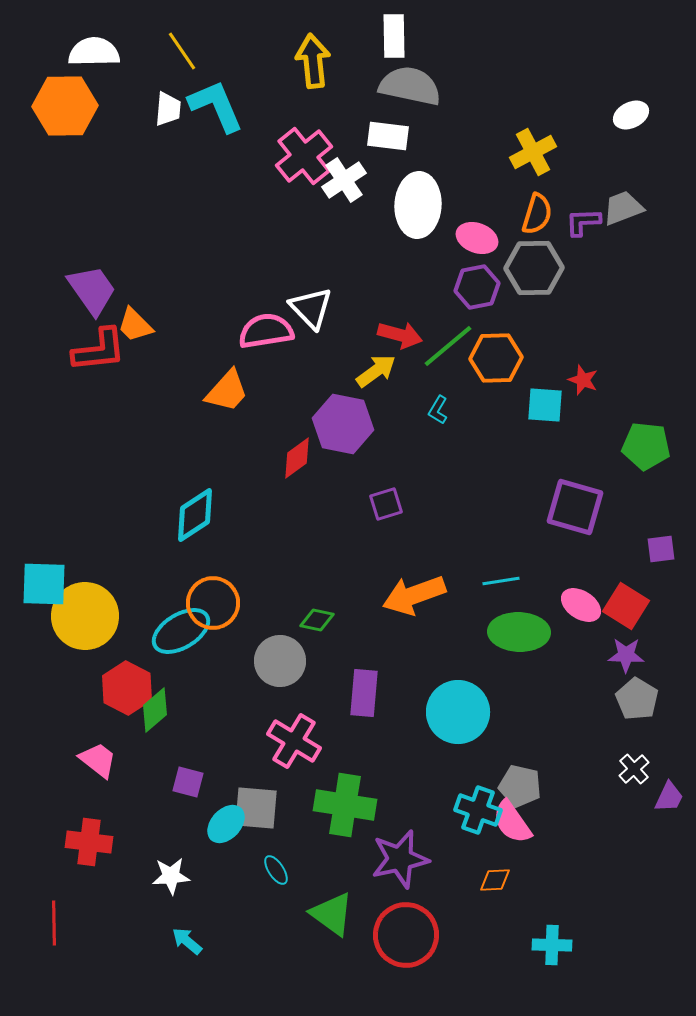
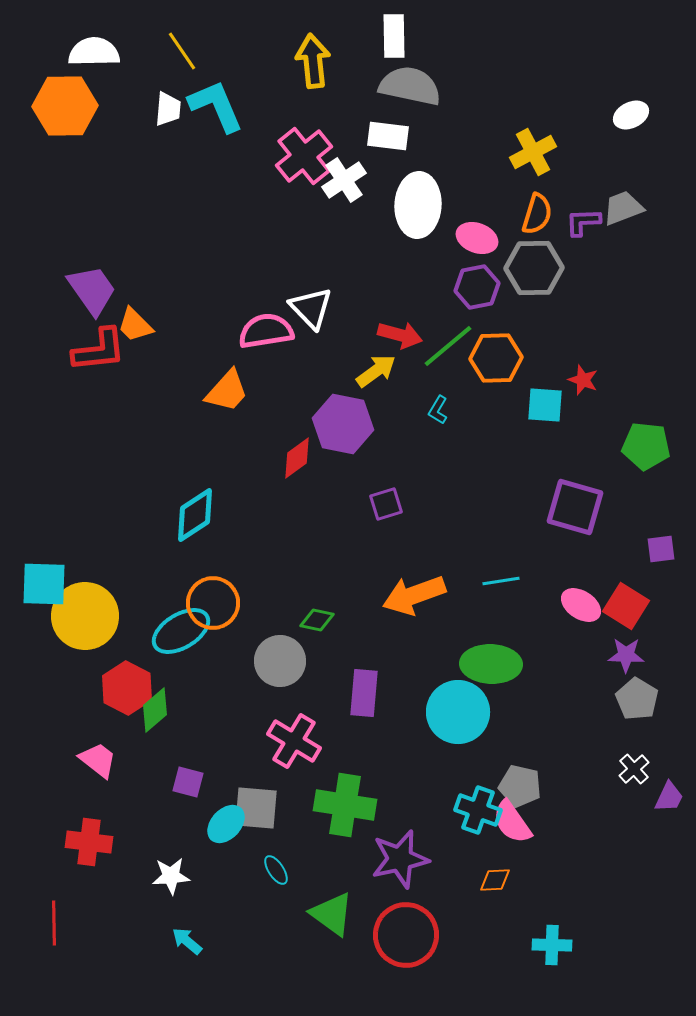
green ellipse at (519, 632): moved 28 px left, 32 px down
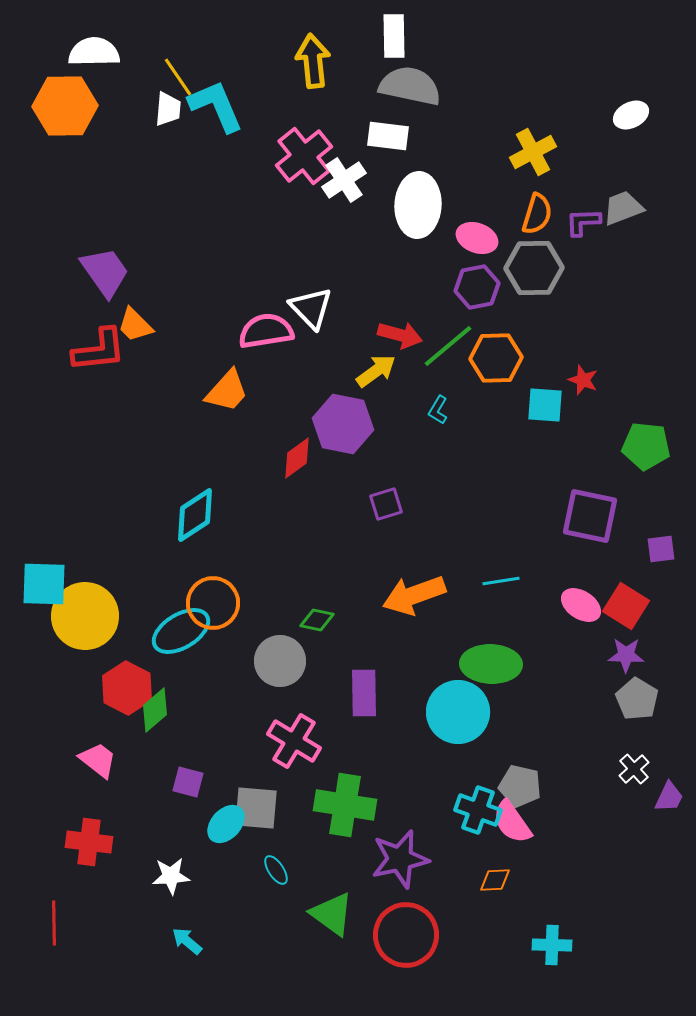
yellow line at (182, 51): moved 4 px left, 26 px down
purple trapezoid at (92, 290): moved 13 px right, 18 px up
purple square at (575, 507): moved 15 px right, 9 px down; rotated 4 degrees counterclockwise
purple rectangle at (364, 693): rotated 6 degrees counterclockwise
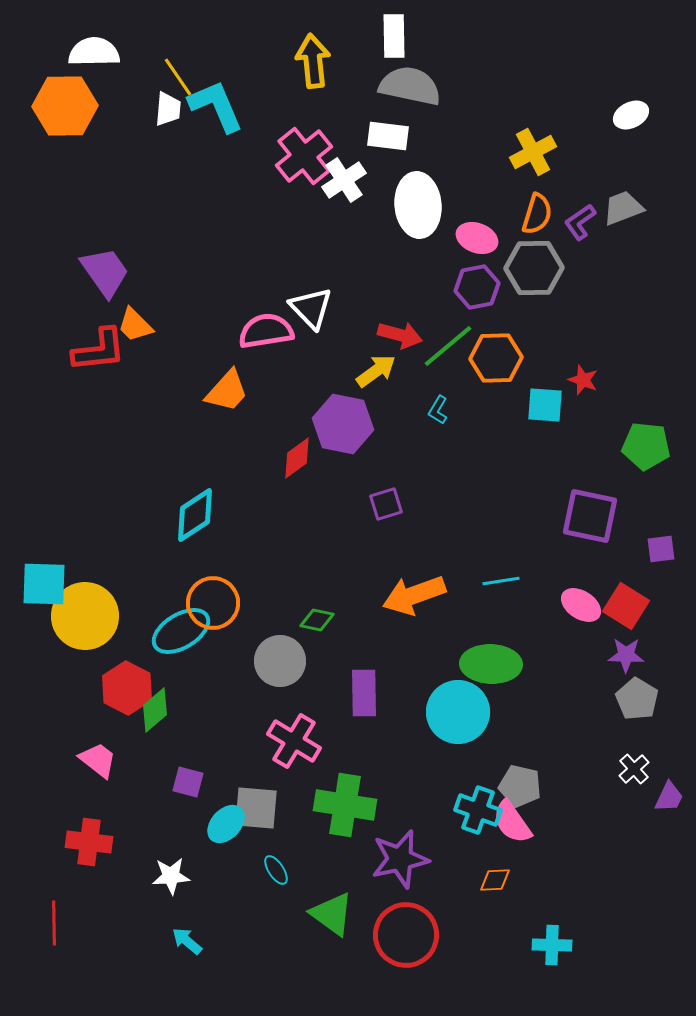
white ellipse at (418, 205): rotated 8 degrees counterclockwise
purple L-shape at (583, 222): moved 3 px left; rotated 33 degrees counterclockwise
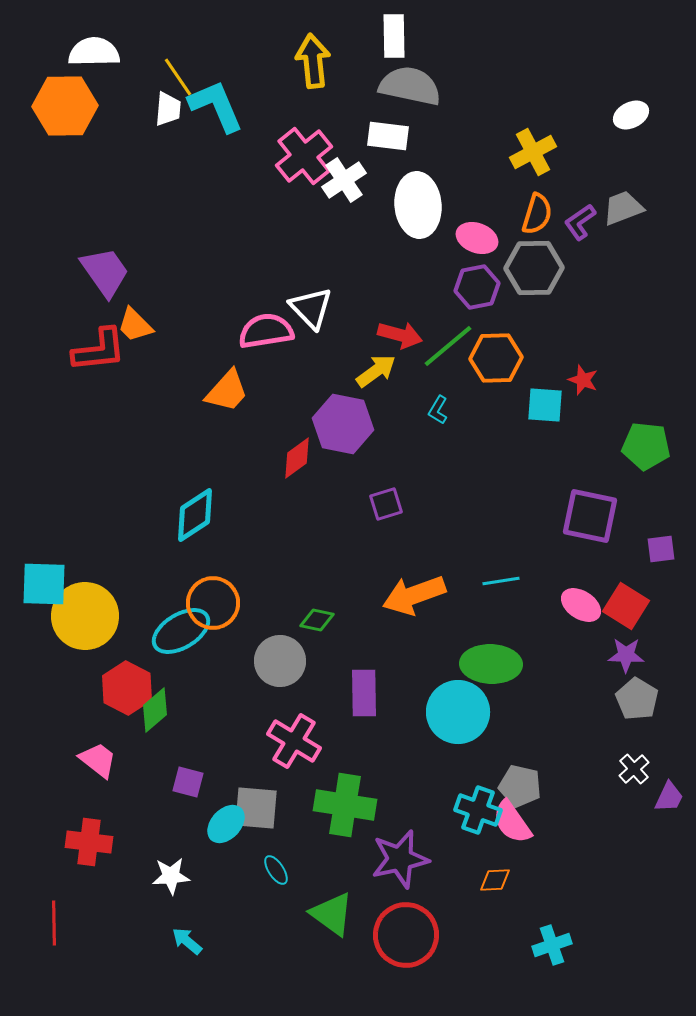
cyan cross at (552, 945): rotated 21 degrees counterclockwise
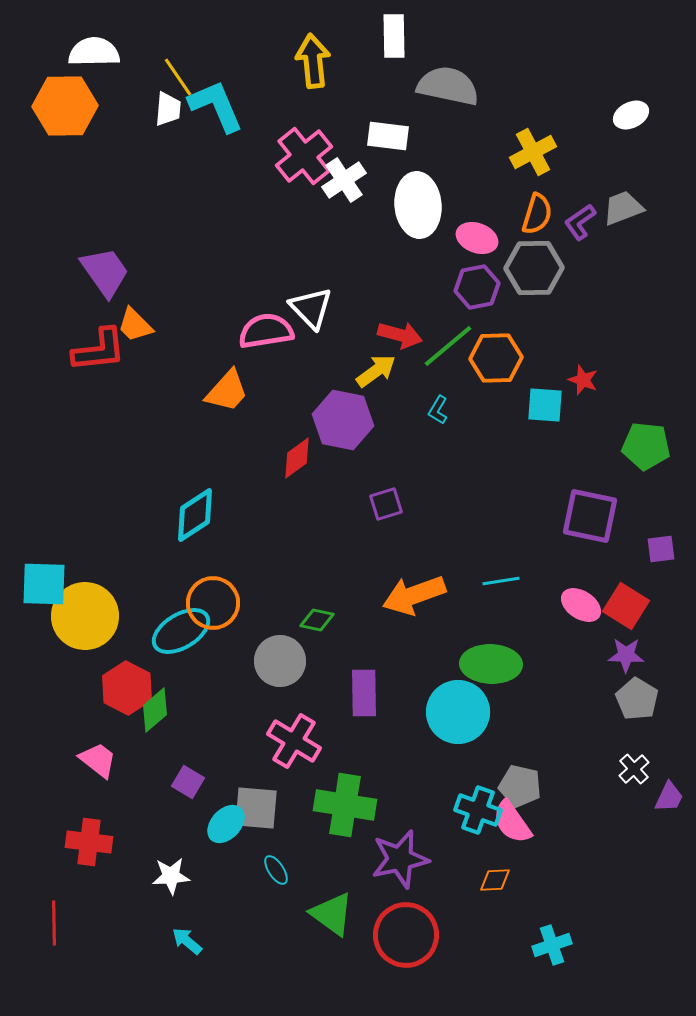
gray semicircle at (410, 86): moved 38 px right
purple hexagon at (343, 424): moved 4 px up
purple square at (188, 782): rotated 16 degrees clockwise
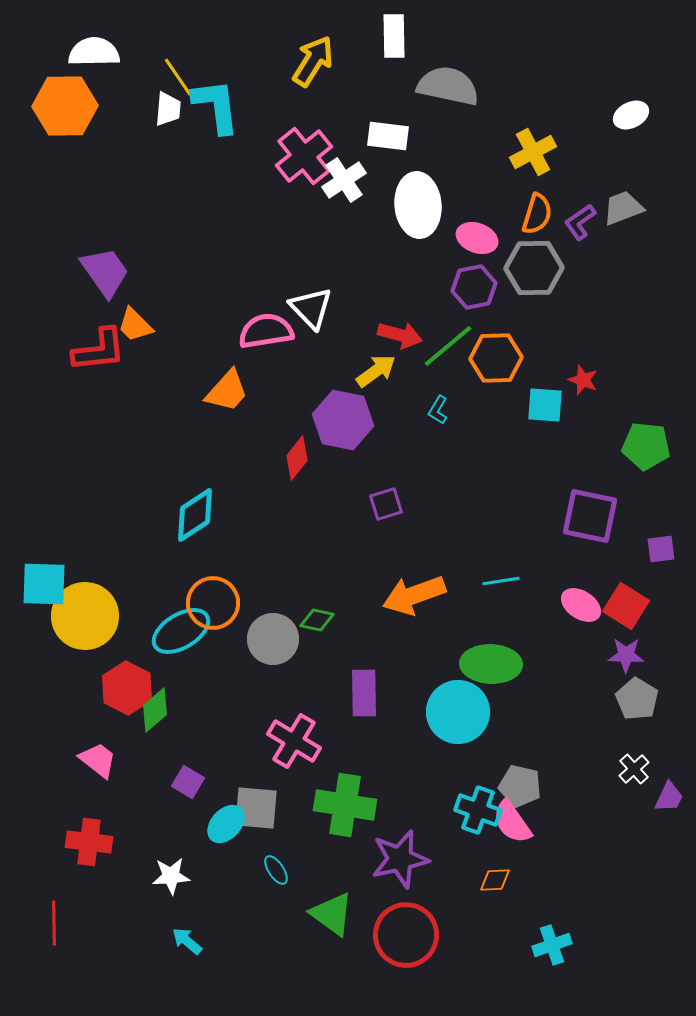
yellow arrow at (313, 61): rotated 38 degrees clockwise
cyan L-shape at (216, 106): rotated 16 degrees clockwise
purple hexagon at (477, 287): moved 3 px left
red diamond at (297, 458): rotated 15 degrees counterclockwise
gray circle at (280, 661): moved 7 px left, 22 px up
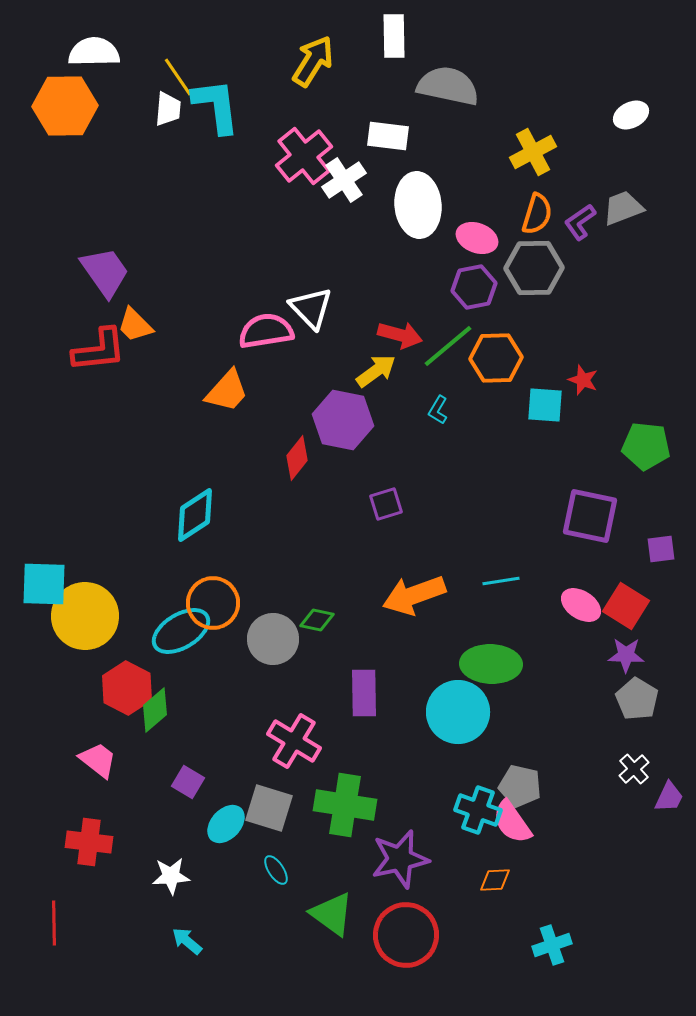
gray square at (256, 808): moved 13 px right; rotated 12 degrees clockwise
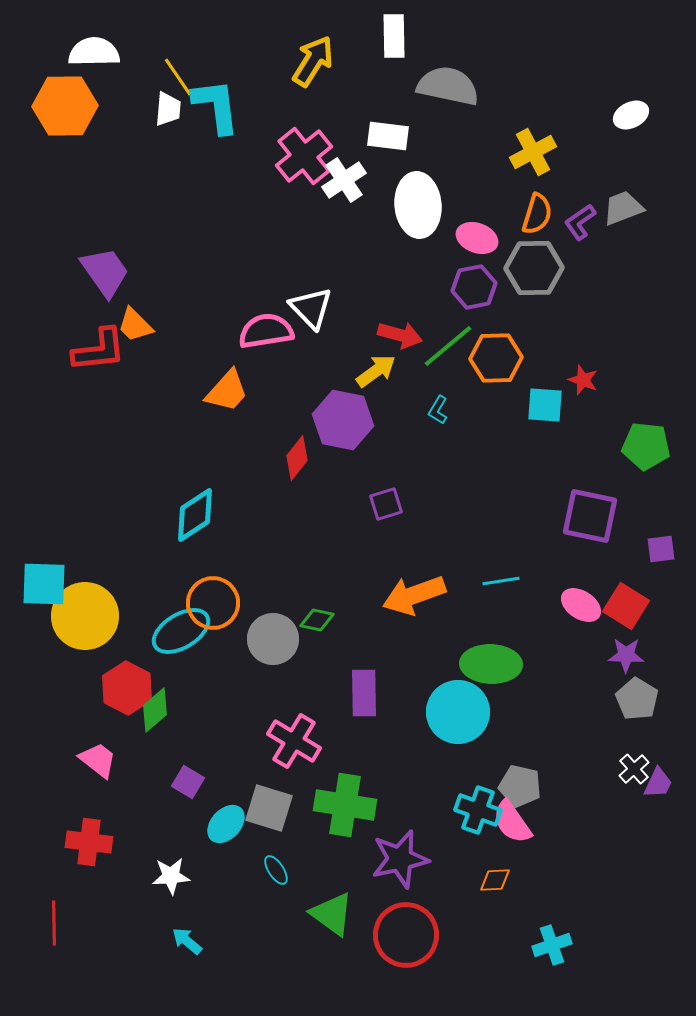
purple trapezoid at (669, 797): moved 11 px left, 14 px up
